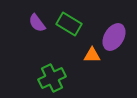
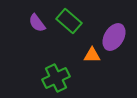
green rectangle: moved 3 px up; rotated 10 degrees clockwise
green cross: moved 4 px right
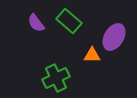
purple semicircle: moved 1 px left
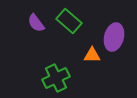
purple ellipse: rotated 16 degrees counterclockwise
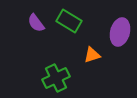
green rectangle: rotated 10 degrees counterclockwise
purple ellipse: moved 6 px right, 5 px up
orange triangle: rotated 18 degrees counterclockwise
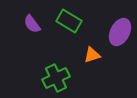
purple semicircle: moved 4 px left, 1 px down
purple ellipse: rotated 12 degrees clockwise
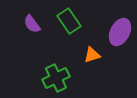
green rectangle: rotated 25 degrees clockwise
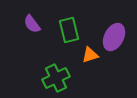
green rectangle: moved 9 px down; rotated 20 degrees clockwise
purple ellipse: moved 6 px left, 5 px down
orange triangle: moved 2 px left
